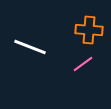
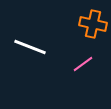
orange cross: moved 4 px right, 6 px up; rotated 8 degrees clockwise
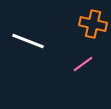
white line: moved 2 px left, 6 px up
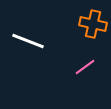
pink line: moved 2 px right, 3 px down
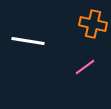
white line: rotated 12 degrees counterclockwise
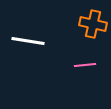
pink line: moved 2 px up; rotated 30 degrees clockwise
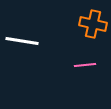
white line: moved 6 px left
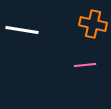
white line: moved 11 px up
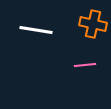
white line: moved 14 px right
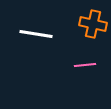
white line: moved 4 px down
